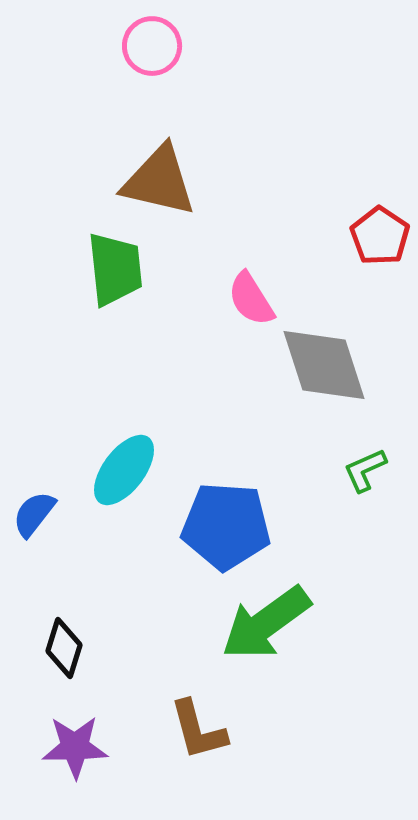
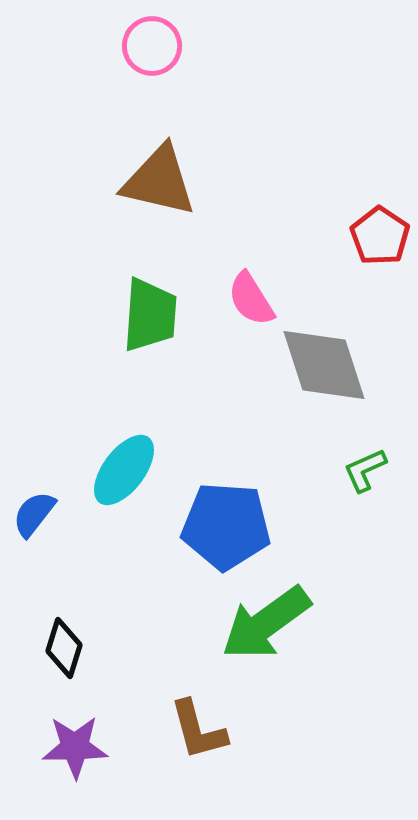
green trapezoid: moved 35 px right, 46 px down; rotated 10 degrees clockwise
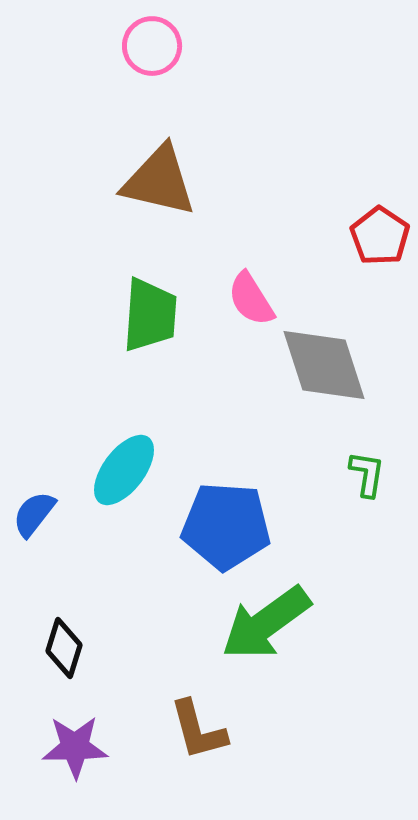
green L-shape: moved 2 px right, 4 px down; rotated 123 degrees clockwise
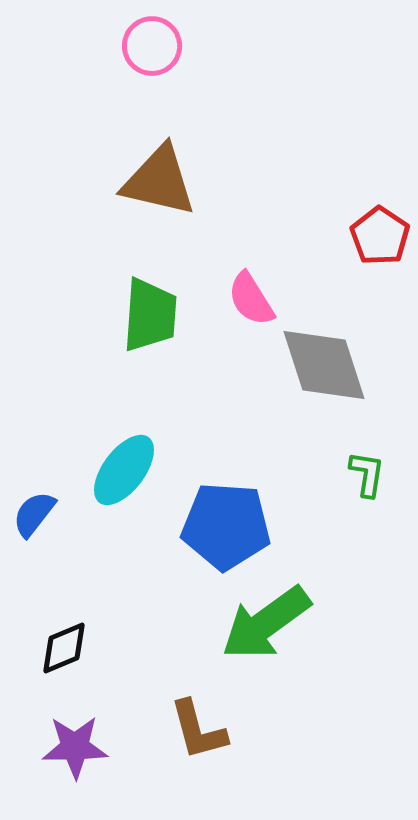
black diamond: rotated 50 degrees clockwise
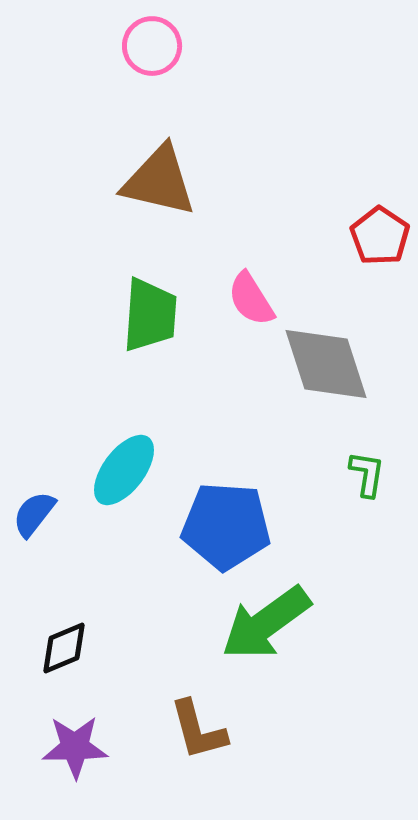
gray diamond: moved 2 px right, 1 px up
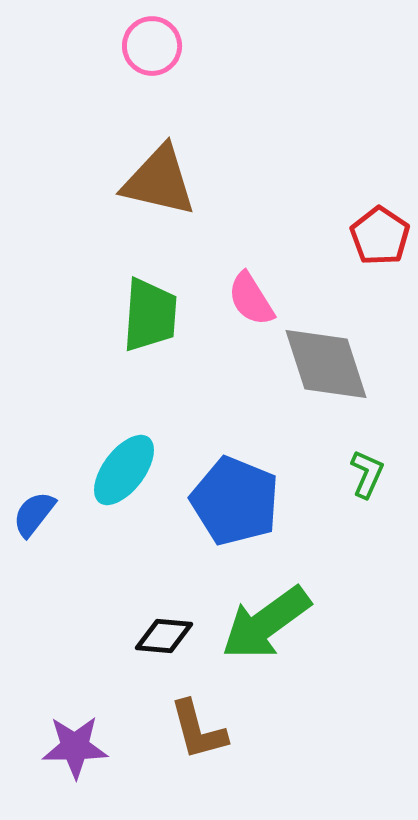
green L-shape: rotated 15 degrees clockwise
blue pentagon: moved 9 px right, 25 px up; rotated 18 degrees clockwise
black diamond: moved 100 px right, 12 px up; rotated 28 degrees clockwise
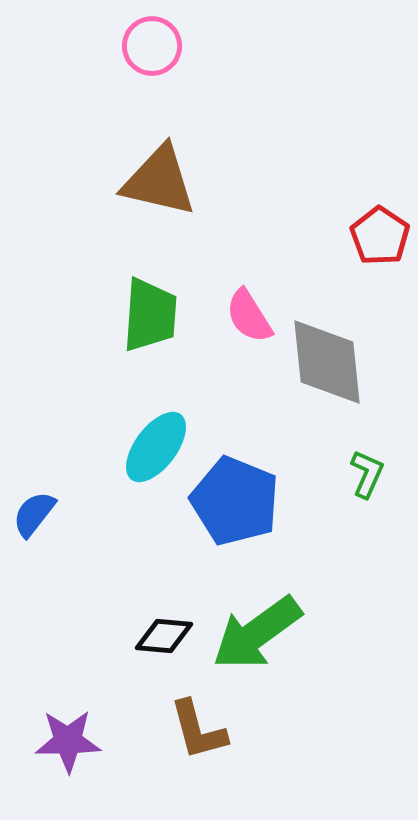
pink semicircle: moved 2 px left, 17 px down
gray diamond: moved 1 px right, 2 px up; rotated 12 degrees clockwise
cyan ellipse: moved 32 px right, 23 px up
green arrow: moved 9 px left, 10 px down
purple star: moved 7 px left, 6 px up
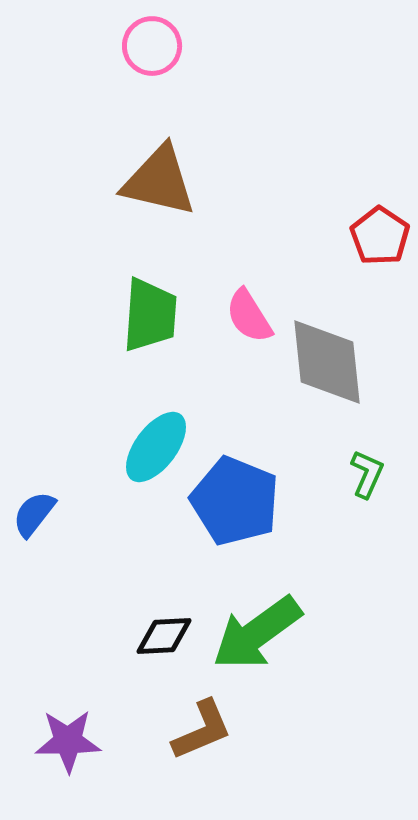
black diamond: rotated 8 degrees counterclockwise
brown L-shape: moved 4 px right; rotated 98 degrees counterclockwise
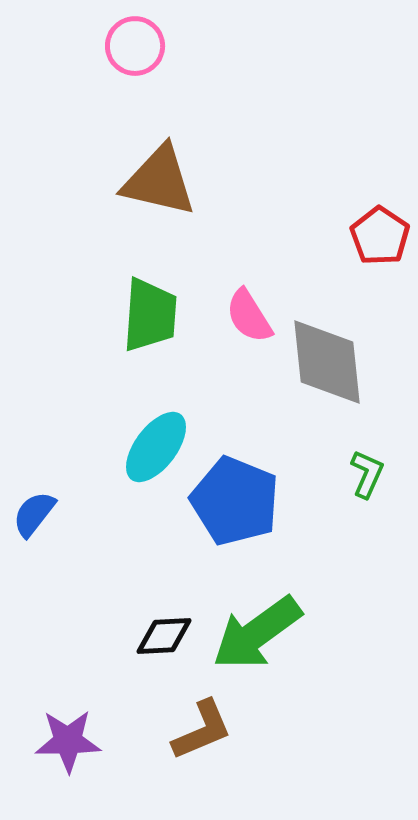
pink circle: moved 17 px left
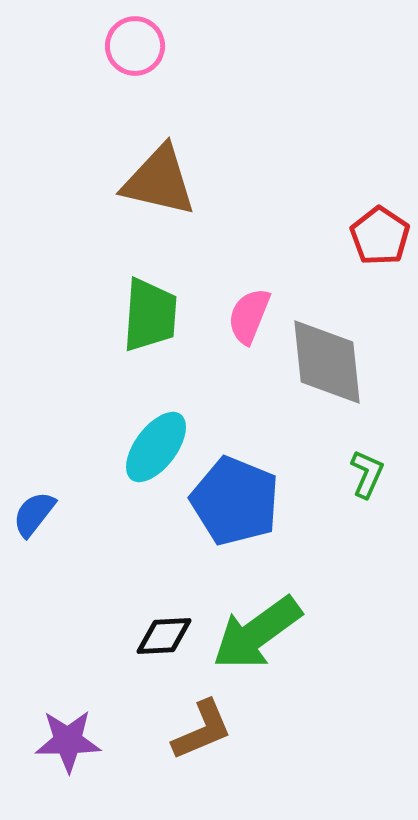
pink semicircle: rotated 54 degrees clockwise
